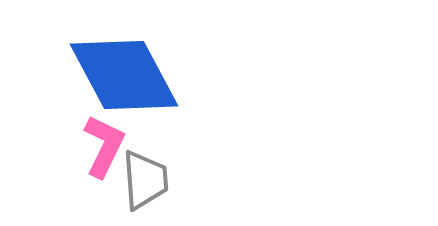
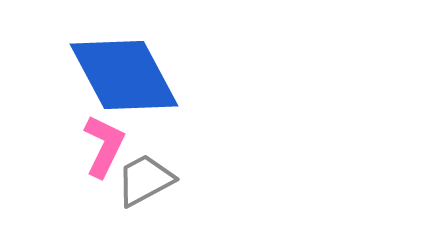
gray trapezoid: rotated 114 degrees counterclockwise
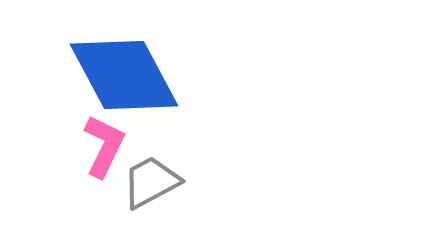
gray trapezoid: moved 6 px right, 2 px down
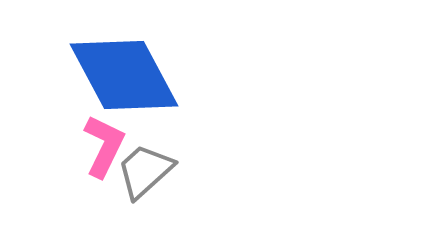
gray trapezoid: moved 6 px left, 11 px up; rotated 14 degrees counterclockwise
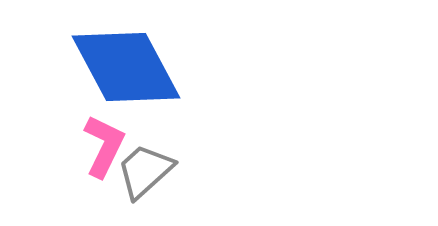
blue diamond: moved 2 px right, 8 px up
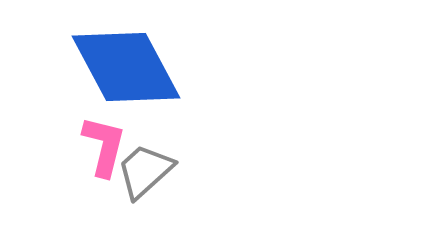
pink L-shape: rotated 12 degrees counterclockwise
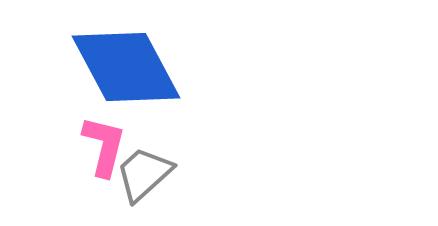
gray trapezoid: moved 1 px left, 3 px down
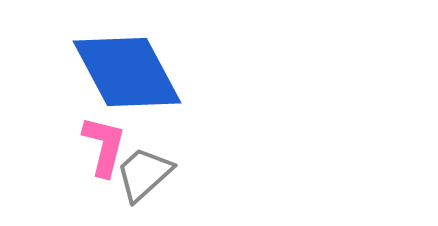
blue diamond: moved 1 px right, 5 px down
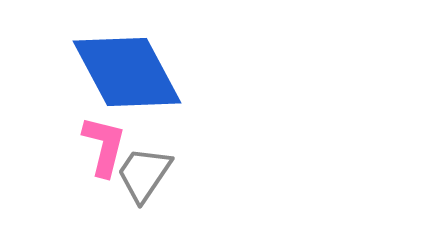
gray trapezoid: rotated 14 degrees counterclockwise
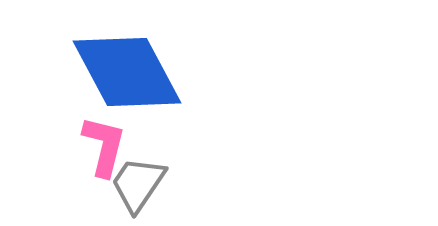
gray trapezoid: moved 6 px left, 10 px down
